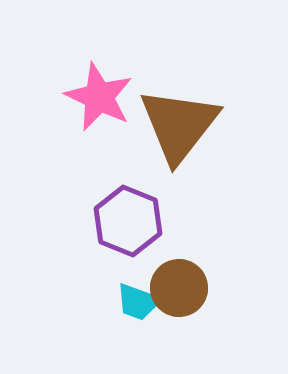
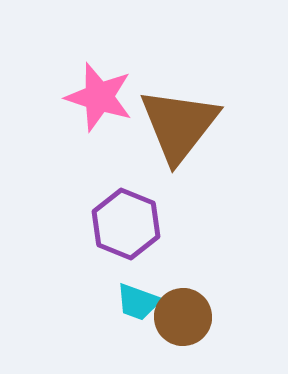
pink star: rotated 8 degrees counterclockwise
purple hexagon: moved 2 px left, 3 px down
brown circle: moved 4 px right, 29 px down
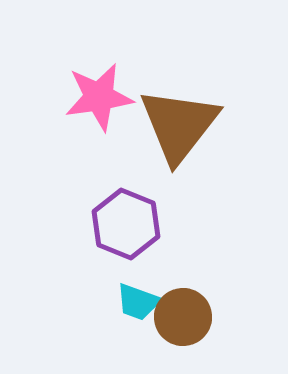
pink star: rotated 26 degrees counterclockwise
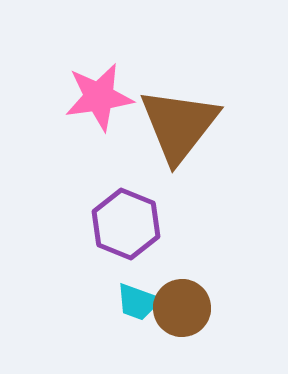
brown circle: moved 1 px left, 9 px up
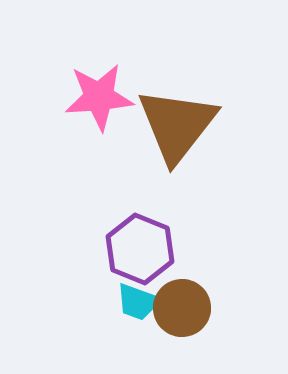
pink star: rotated 4 degrees clockwise
brown triangle: moved 2 px left
purple hexagon: moved 14 px right, 25 px down
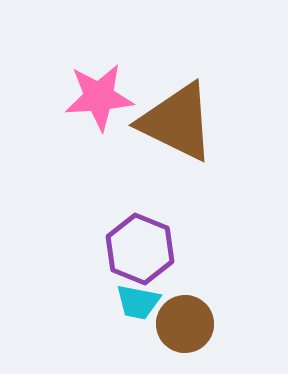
brown triangle: moved 3 px up; rotated 42 degrees counterclockwise
cyan trapezoid: rotated 9 degrees counterclockwise
brown circle: moved 3 px right, 16 px down
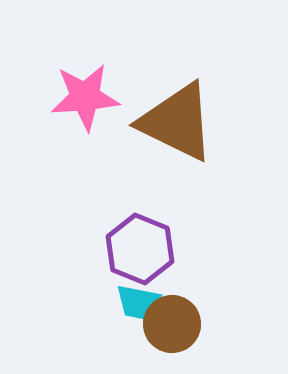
pink star: moved 14 px left
brown circle: moved 13 px left
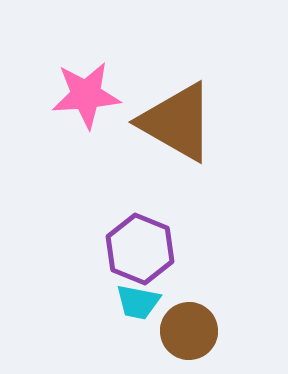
pink star: moved 1 px right, 2 px up
brown triangle: rotated 4 degrees clockwise
brown circle: moved 17 px right, 7 px down
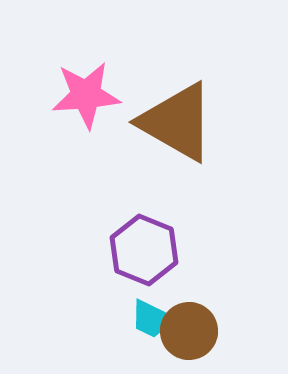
purple hexagon: moved 4 px right, 1 px down
cyan trapezoid: moved 14 px right, 17 px down; rotated 15 degrees clockwise
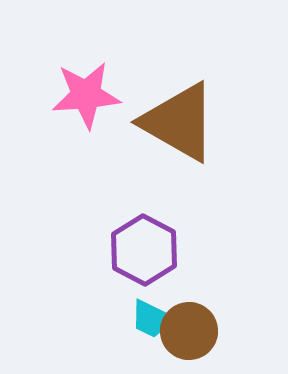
brown triangle: moved 2 px right
purple hexagon: rotated 6 degrees clockwise
